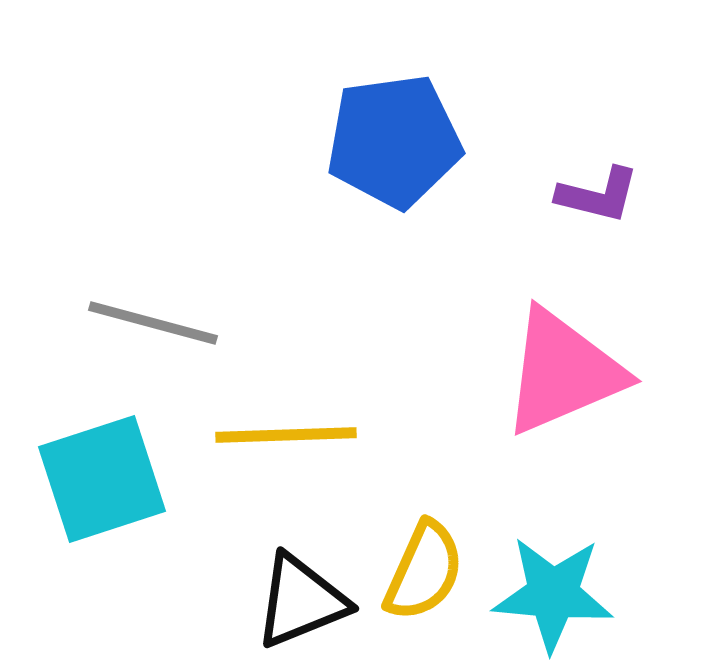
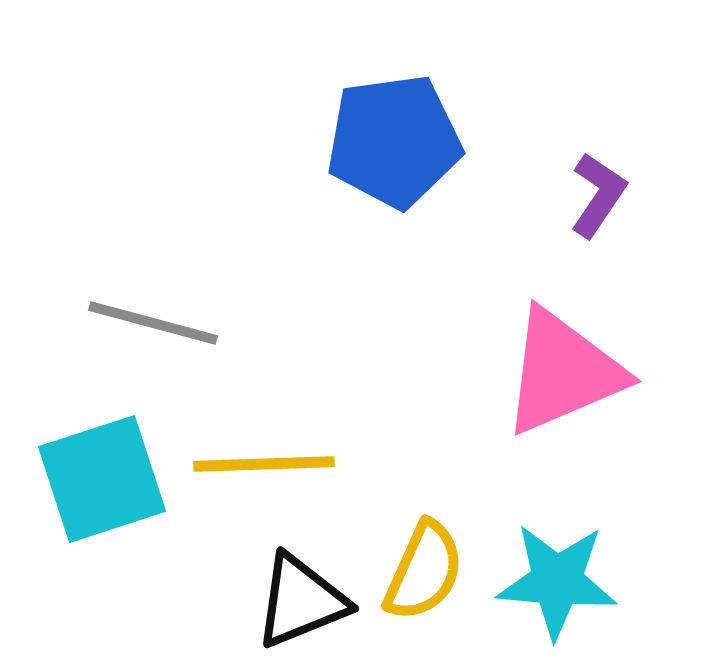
purple L-shape: rotated 70 degrees counterclockwise
yellow line: moved 22 px left, 29 px down
cyan star: moved 4 px right, 13 px up
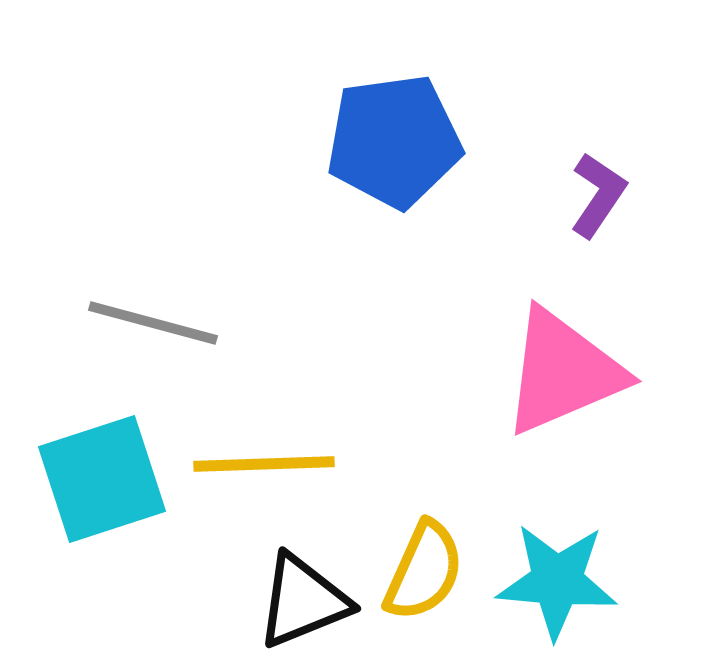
black triangle: moved 2 px right
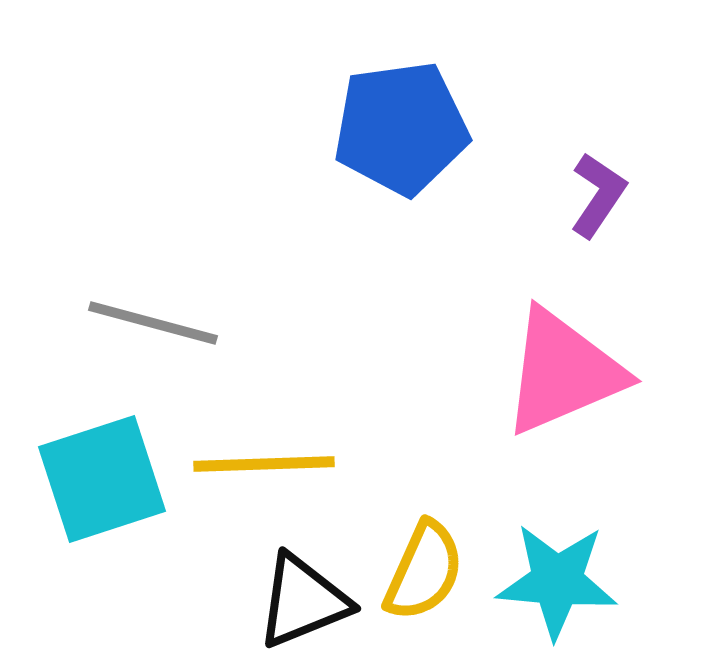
blue pentagon: moved 7 px right, 13 px up
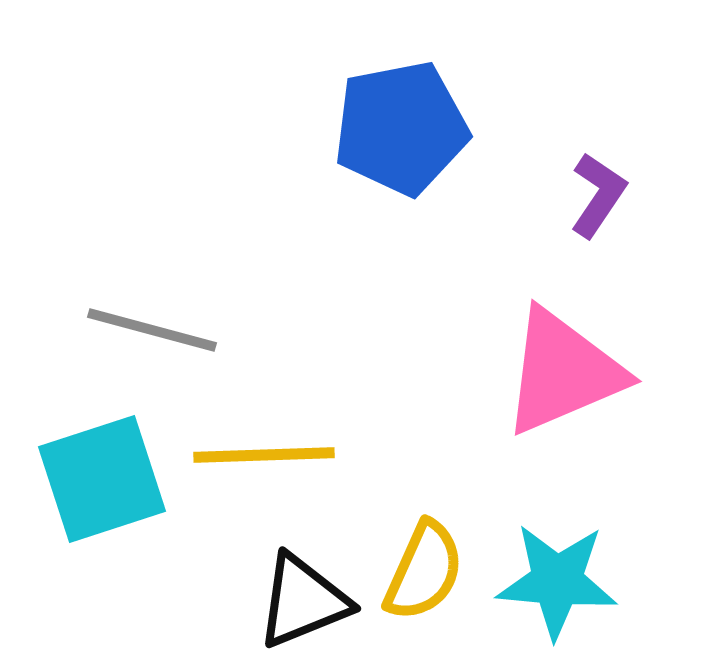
blue pentagon: rotated 3 degrees counterclockwise
gray line: moved 1 px left, 7 px down
yellow line: moved 9 px up
